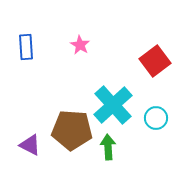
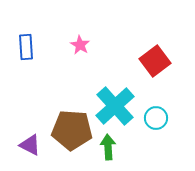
cyan cross: moved 2 px right, 1 px down
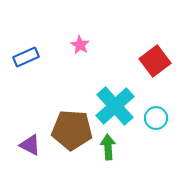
blue rectangle: moved 10 px down; rotated 70 degrees clockwise
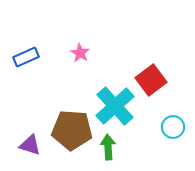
pink star: moved 8 px down
red square: moved 4 px left, 19 px down
cyan circle: moved 17 px right, 9 px down
purple triangle: rotated 10 degrees counterclockwise
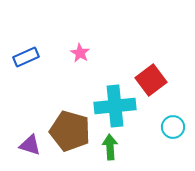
cyan cross: rotated 36 degrees clockwise
brown pentagon: moved 2 px left, 1 px down; rotated 12 degrees clockwise
green arrow: moved 2 px right
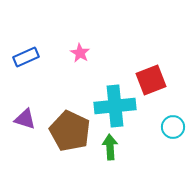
red square: rotated 16 degrees clockwise
brown pentagon: rotated 9 degrees clockwise
purple triangle: moved 5 px left, 26 px up
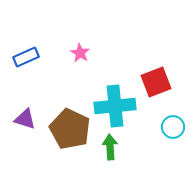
red square: moved 5 px right, 2 px down
brown pentagon: moved 2 px up
